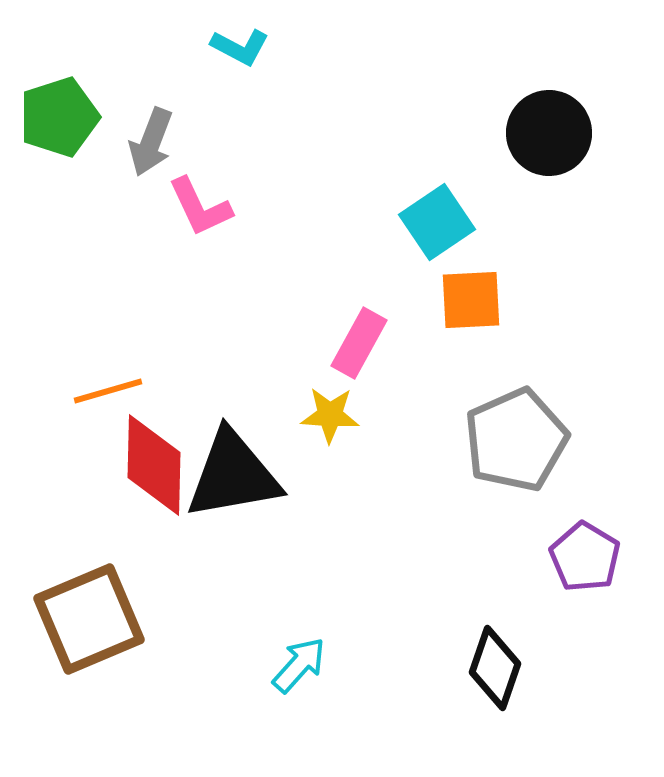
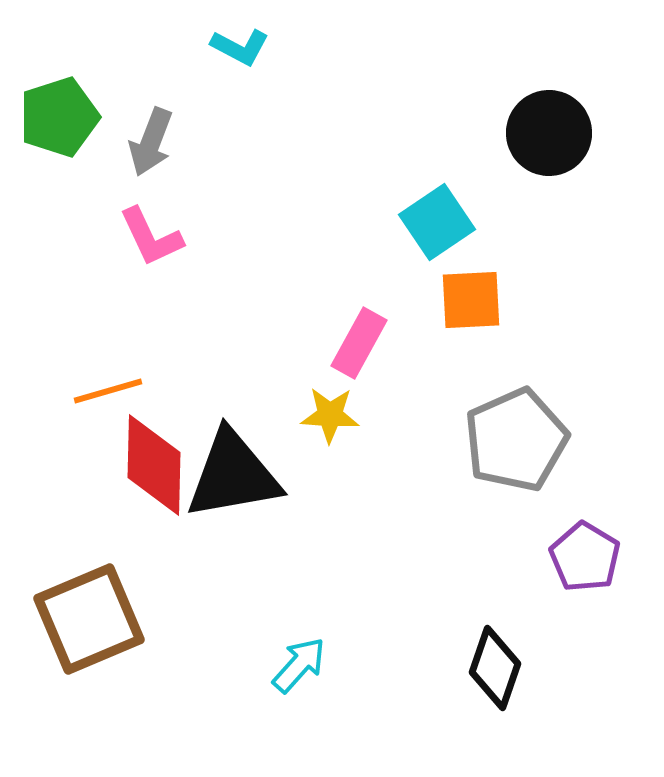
pink L-shape: moved 49 px left, 30 px down
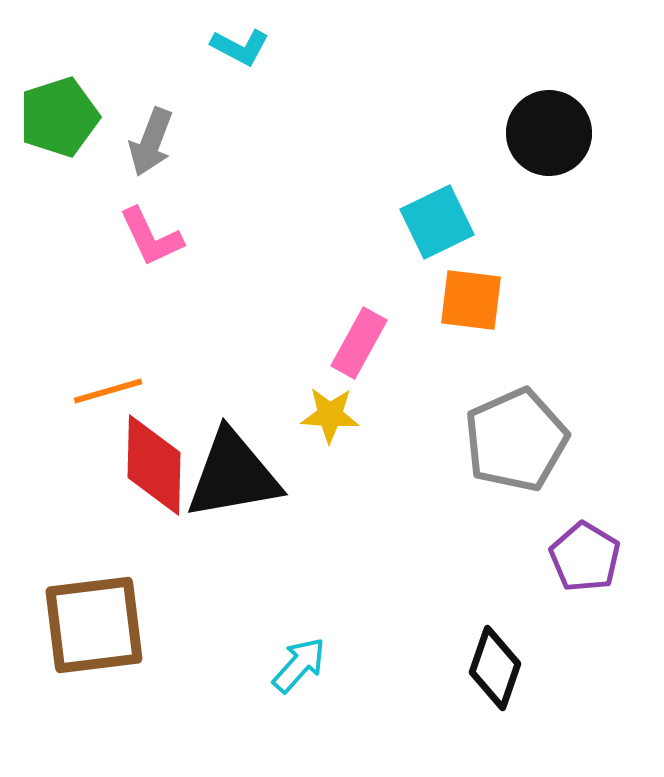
cyan square: rotated 8 degrees clockwise
orange square: rotated 10 degrees clockwise
brown square: moved 5 px right, 6 px down; rotated 16 degrees clockwise
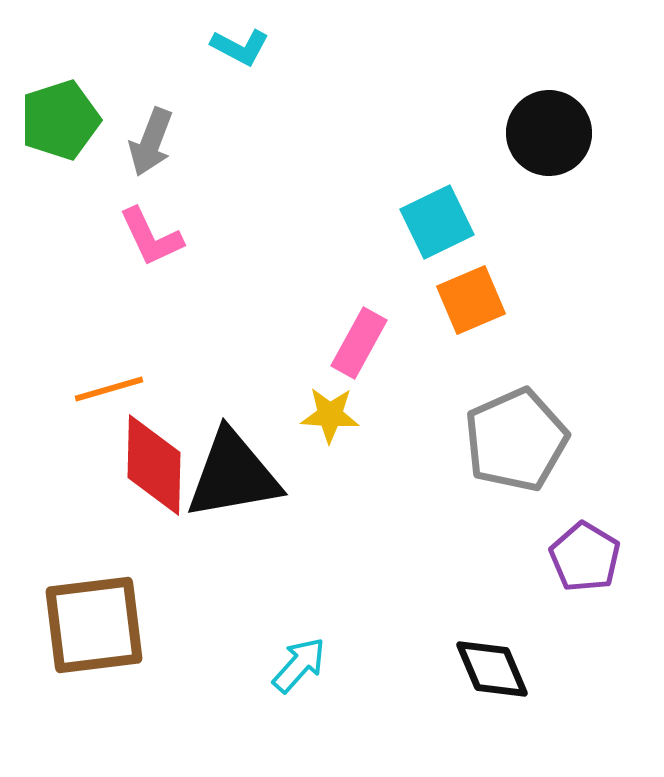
green pentagon: moved 1 px right, 3 px down
orange square: rotated 30 degrees counterclockwise
orange line: moved 1 px right, 2 px up
black diamond: moved 3 px left, 1 px down; rotated 42 degrees counterclockwise
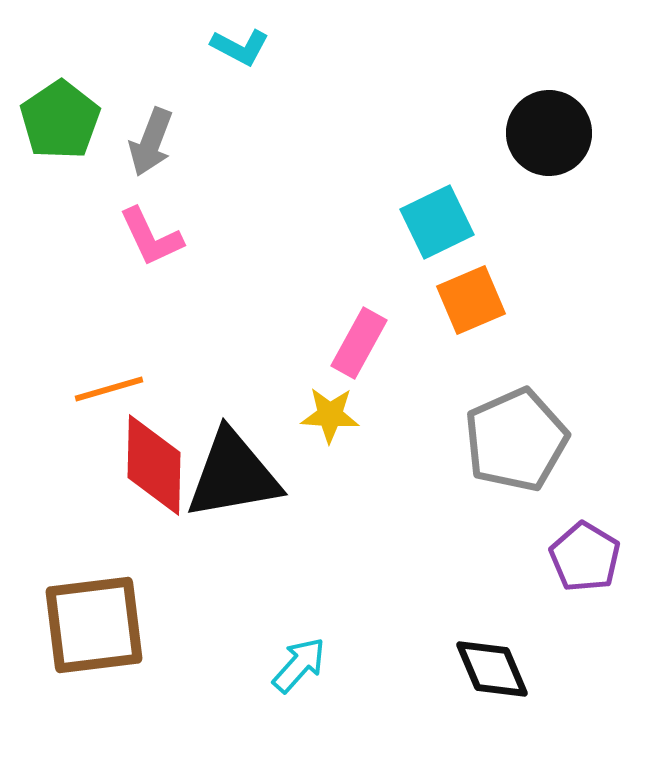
green pentagon: rotated 16 degrees counterclockwise
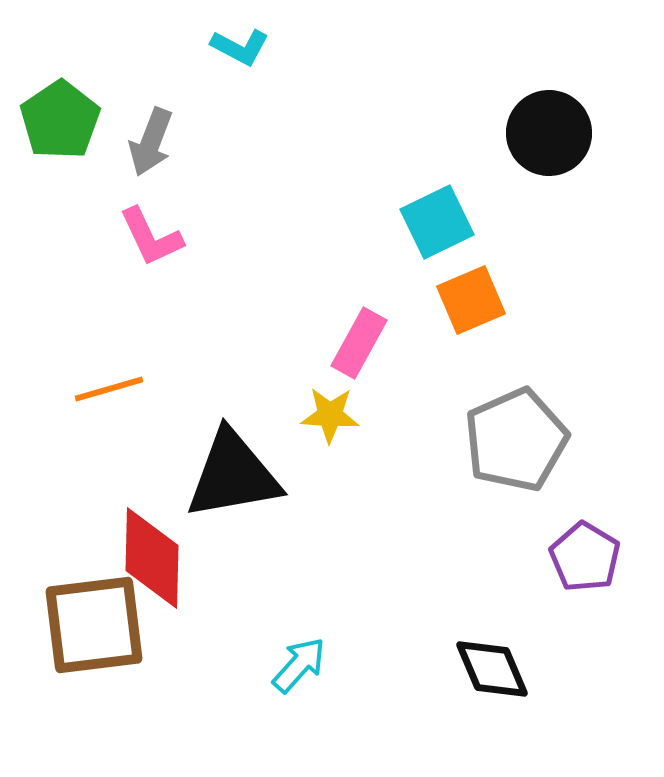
red diamond: moved 2 px left, 93 px down
